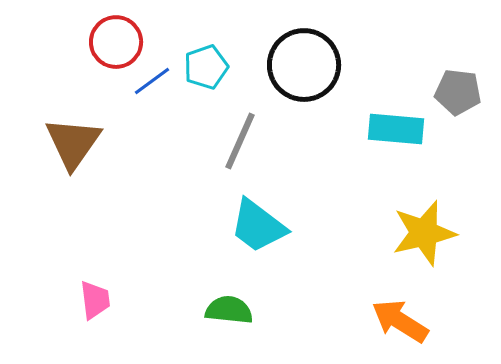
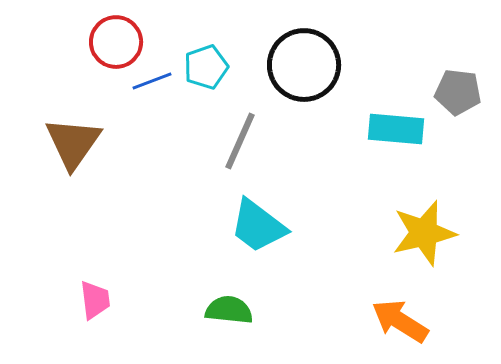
blue line: rotated 15 degrees clockwise
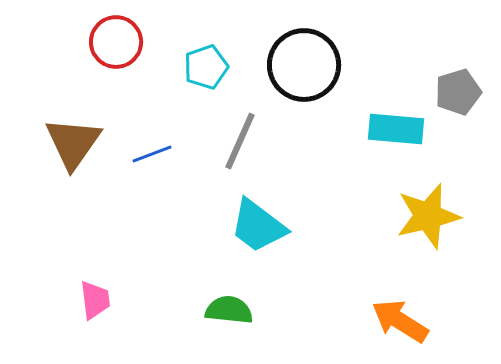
blue line: moved 73 px down
gray pentagon: rotated 24 degrees counterclockwise
yellow star: moved 4 px right, 17 px up
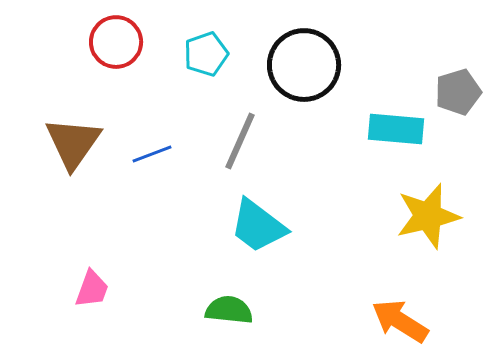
cyan pentagon: moved 13 px up
pink trapezoid: moved 3 px left, 11 px up; rotated 27 degrees clockwise
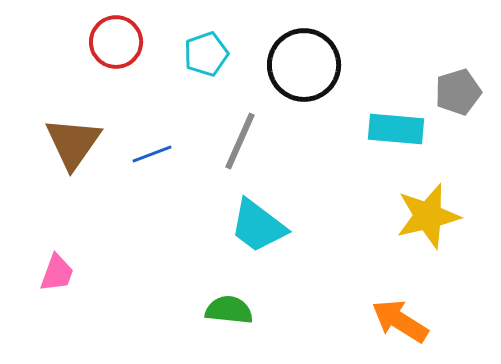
pink trapezoid: moved 35 px left, 16 px up
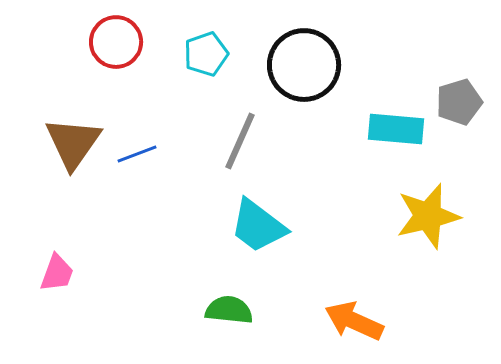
gray pentagon: moved 1 px right, 10 px down
blue line: moved 15 px left
orange arrow: moved 46 px left; rotated 8 degrees counterclockwise
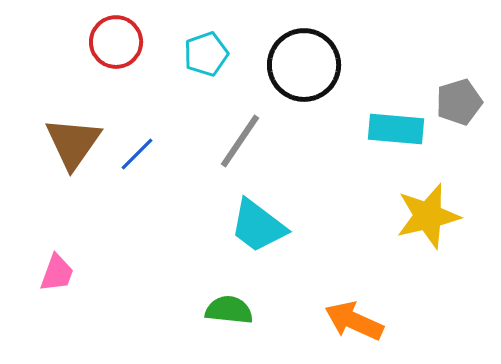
gray line: rotated 10 degrees clockwise
blue line: rotated 24 degrees counterclockwise
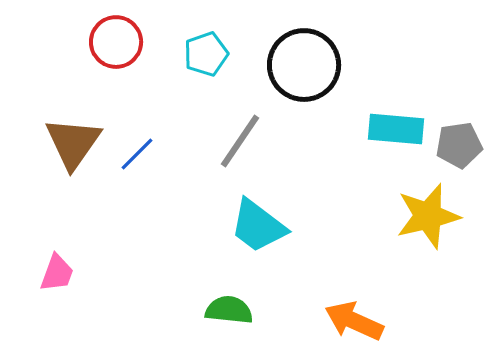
gray pentagon: moved 43 px down; rotated 9 degrees clockwise
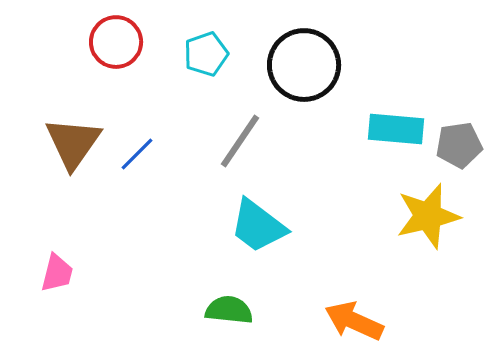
pink trapezoid: rotated 6 degrees counterclockwise
